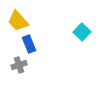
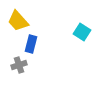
cyan square: rotated 12 degrees counterclockwise
blue rectangle: moved 2 px right; rotated 36 degrees clockwise
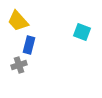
cyan square: rotated 12 degrees counterclockwise
blue rectangle: moved 2 px left, 1 px down
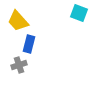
cyan square: moved 3 px left, 19 px up
blue rectangle: moved 1 px up
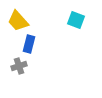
cyan square: moved 3 px left, 7 px down
gray cross: moved 1 px down
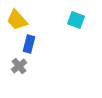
yellow trapezoid: moved 1 px left, 1 px up
gray cross: rotated 21 degrees counterclockwise
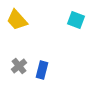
blue rectangle: moved 13 px right, 26 px down
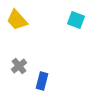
blue rectangle: moved 11 px down
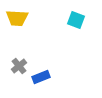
yellow trapezoid: moved 2 px up; rotated 45 degrees counterclockwise
blue rectangle: moved 1 px left, 4 px up; rotated 54 degrees clockwise
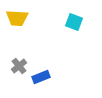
cyan square: moved 2 px left, 2 px down
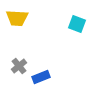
cyan square: moved 3 px right, 2 px down
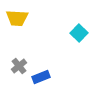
cyan square: moved 2 px right, 9 px down; rotated 24 degrees clockwise
